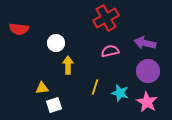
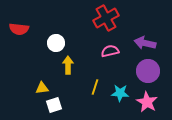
cyan star: rotated 12 degrees counterclockwise
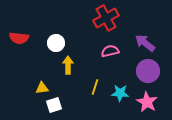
red semicircle: moved 9 px down
purple arrow: rotated 25 degrees clockwise
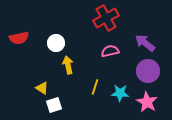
red semicircle: rotated 18 degrees counterclockwise
yellow arrow: rotated 12 degrees counterclockwise
yellow triangle: rotated 40 degrees clockwise
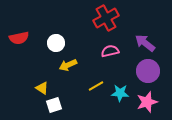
yellow arrow: rotated 102 degrees counterclockwise
yellow line: moved 1 px right, 1 px up; rotated 42 degrees clockwise
pink star: rotated 25 degrees clockwise
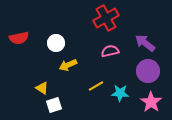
pink star: moved 4 px right; rotated 20 degrees counterclockwise
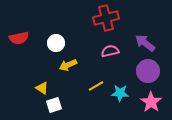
red cross: rotated 15 degrees clockwise
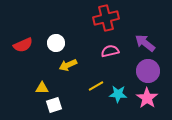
red semicircle: moved 4 px right, 7 px down; rotated 12 degrees counterclockwise
yellow triangle: rotated 32 degrees counterclockwise
cyan star: moved 2 px left, 1 px down
pink star: moved 4 px left, 4 px up
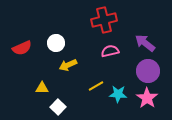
red cross: moved 2 px left, 2 px down
red semicircle: moved 1 px left, 3 px down
white square: moved 4 px right, 2 px down; rotated 28 degrees counterclockwise
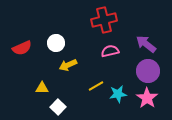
purple arrow: moved 1 px right, 1 px down
cyan star: rotated 12 degrees counterclockwise
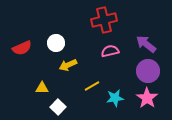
yellow line: moved 4 px left
cyan star: moved 3 px left, 4 px down
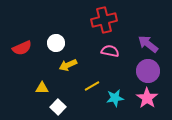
purple arrow: moved 2 px right
pink semicircle: rotated 24 degrees clockwise
